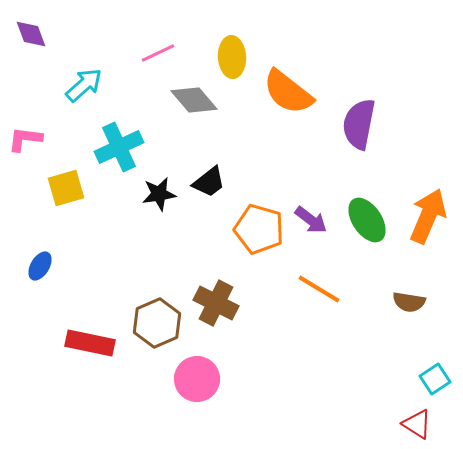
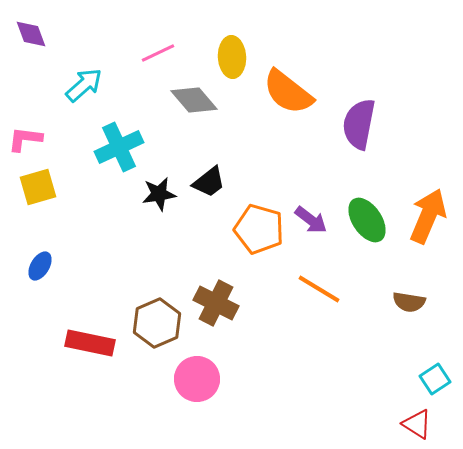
yellow square: moved 28 px left, 1 px up
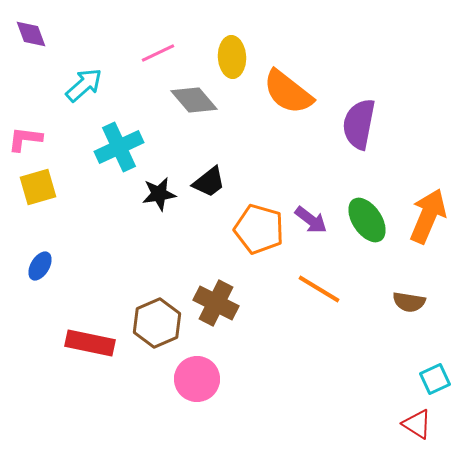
cyan square: rotated 8 degrees clockwise
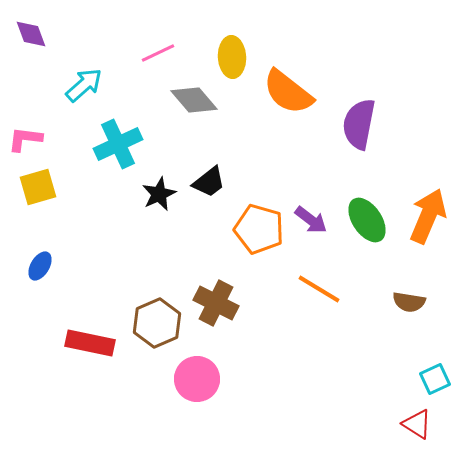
cyan cross: moved 1 px left, 3 px up
black star: rotated 16 degrees counterclockwise
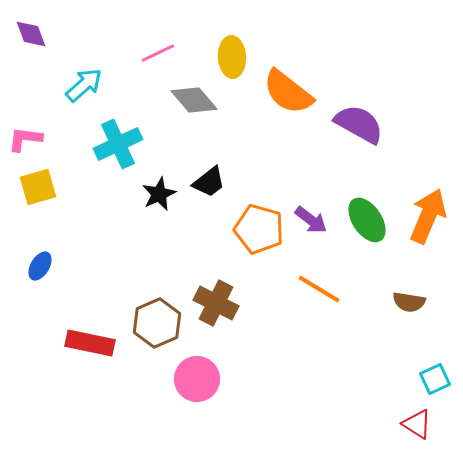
purple semicircle: rotated 108 degrees clockwise
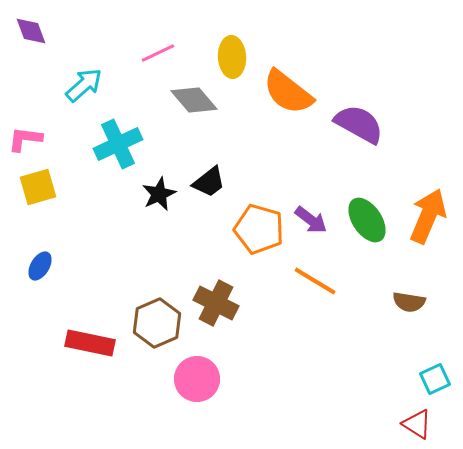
purple diamond: moved 3 px up
orange line: moved 4 px left, 8 px up
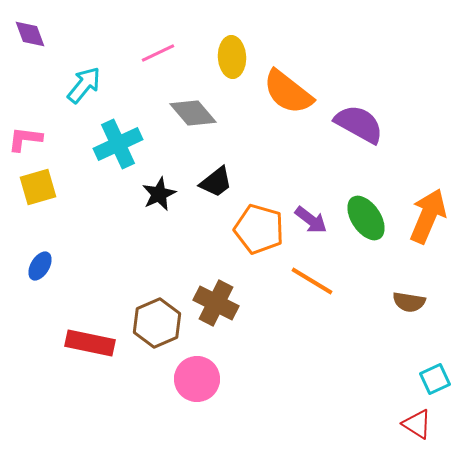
purple diamond: moved 1 px left, 3 px down
cyan arrow: rotated 9 degrees counterclockwise
gray diamond: moved 1 px left, 13 px down
black trapezoid: moved 7 px right
green ellipse: moved 1 px left, 2 px up
orange line: moved 3 px left
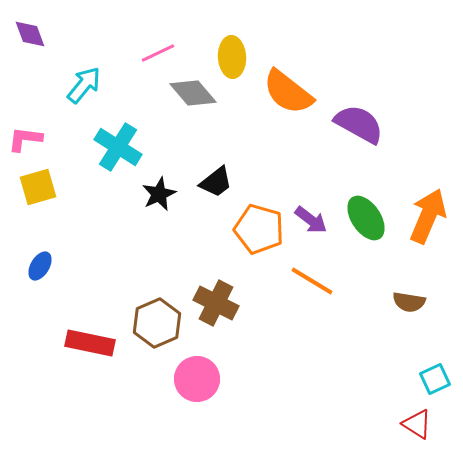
gray diamond: moved 20 px up
cyan cross: moved 3 px down; rotated 33 degrees counterclockwise
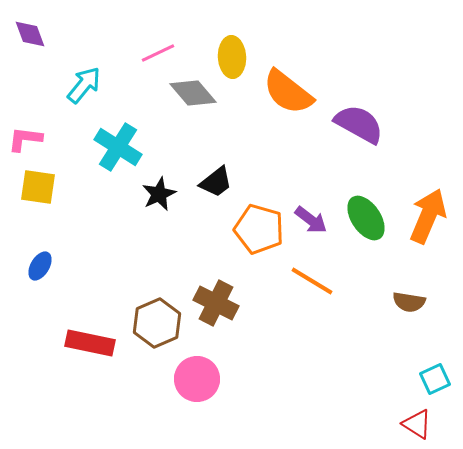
yellow square: rotated 24 degrees clockwise
